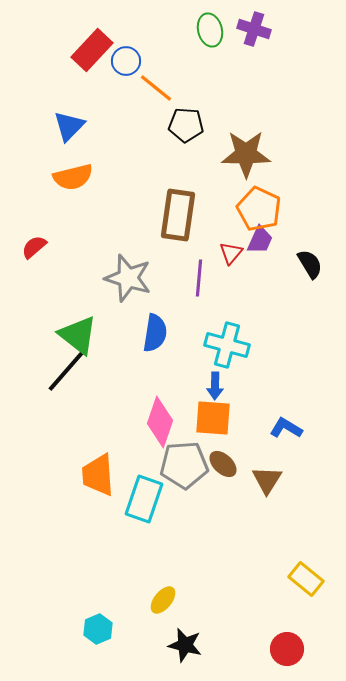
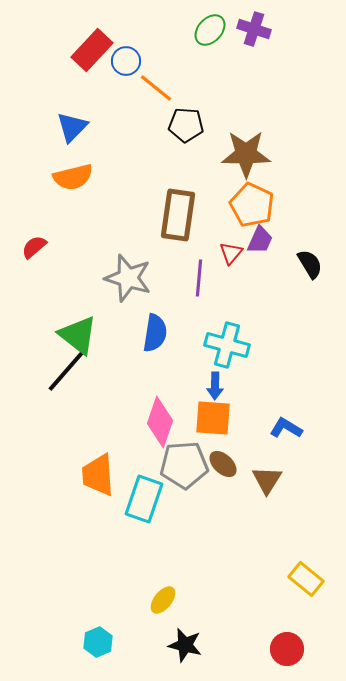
green ellipse: rotated 56 degrees clockwise
blue triangle: moved 3 px right, 1 px down
orange pentagon: moved 7 px left, 4 px up
cyan hexagon: moved 13 px down
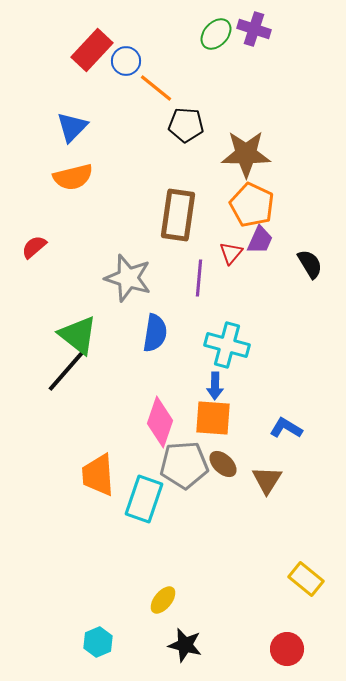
green ellipse: moved 6 px right, 4 px down
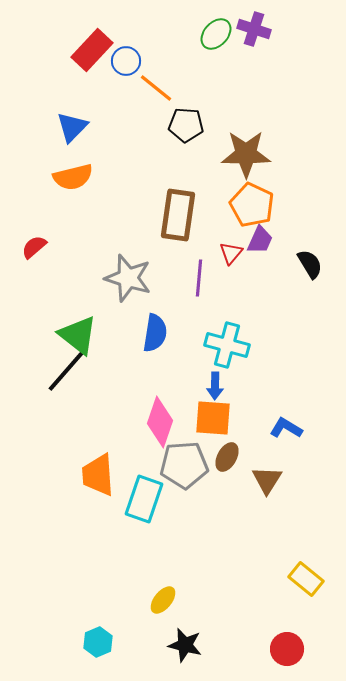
brown ellipse: moved 4 px right, 7 px up; rotated 76 degrees clockwise
